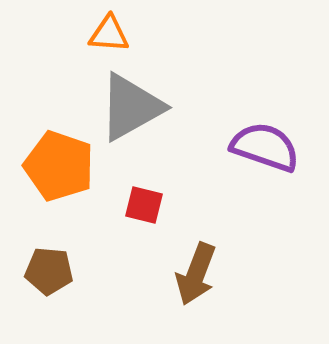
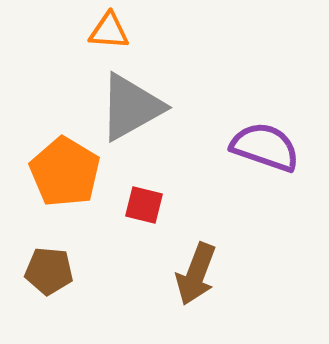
orange triangle: moved 3 px up
orange pentagon: moved 6 px right, 6 px down; rotated 12 degrees clockwise
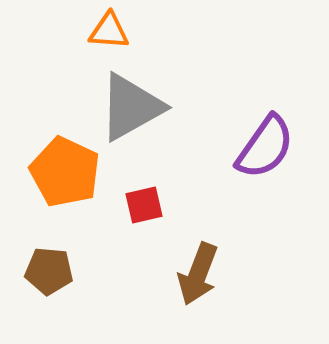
purple semicircle: rotated 106 degrees clockwise
orange pentagon: rotated 6 degrees counterclockwise
red square: rotated 27 degrees counterclockwise
brown arrow: moved 2 px right
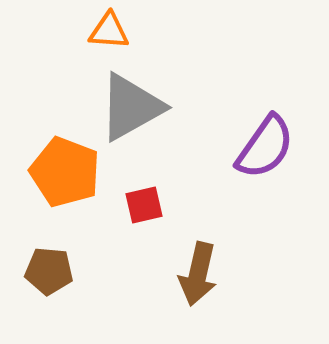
orange pentagon: rotated 4 degrees counterclockwise
brown arrow: rotated 8 degrees counterclockwise
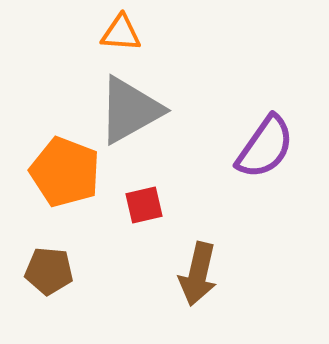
orange triangle: moved 12 px right, 2 px down
gray triangle: moved 1 px left, 3 px down
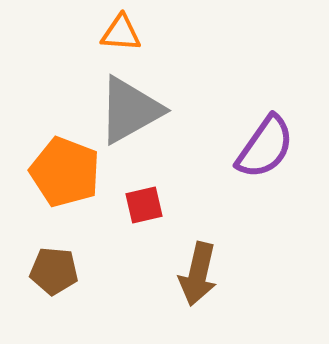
brown pentagon: moved 5 px right
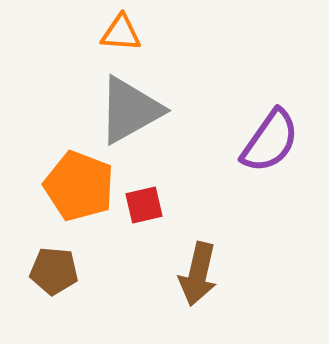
purple semicircle: moved 5 px right, 6 px up
orange pentagon: moved 14 px right, 14 px down
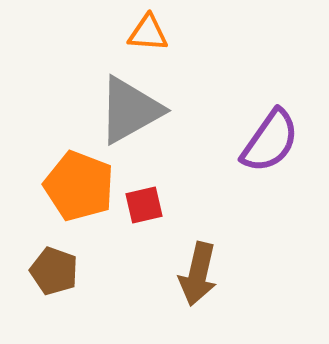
orange triangle: moved 27 px right
brown pentagon: rotated 15 degrees clockwise
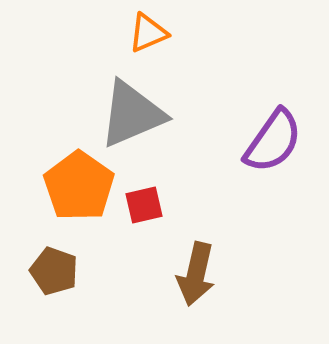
orange triangle: rotated 27 degrees counterclockwise
gray triangle: moved 2 px right, 4 px down; rotated 6 degrees clockwise
purple semicircle: moved 3 px right
orange pentagon: rotated 14 degrees clockwise
brown arrow: moved 2 px left
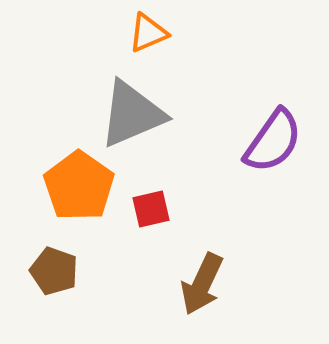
red square: moved 7 px right, 4 px down
brown arrow: moved 6 px right, 10 px down; rotated 12 degrees clockwise
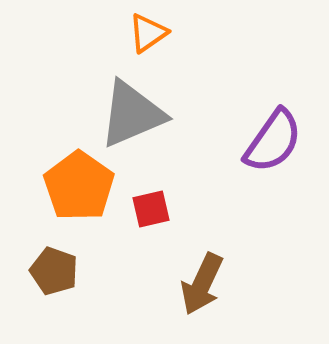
orange triangle: rotated 12 degrees counterclockwise
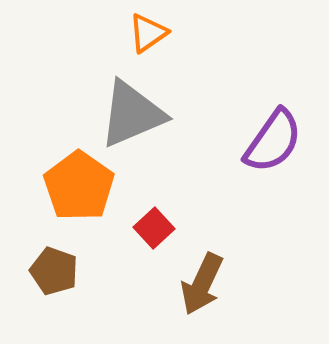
red square: moved 3 px right, 19 px down; rotated 30 degrees counterclockwise
